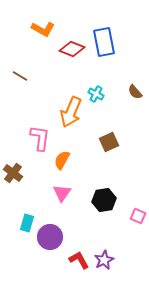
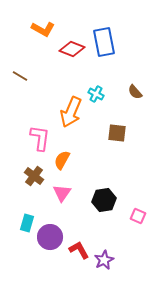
brown square: moved 8 px right, 9 px up; rotated 30 degrees clockwise
brown cross: moved 21 px right, 3 px down
red L-shape: moved 10 px up
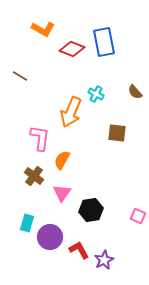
black hexagon: moved 13 px left, 10 px down
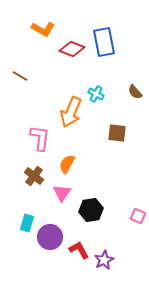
orange semicircle: moved 5 px right, 4 px down
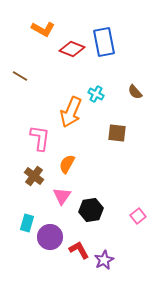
pink triangle: moved 3 px down
pink square: rotated 28 degrees clockwise
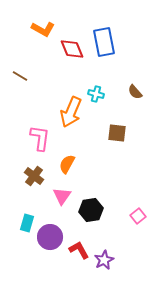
red diamond: rotated 45 degrees clockwise
cyan cross: rotated 14 degrees counterclockwise
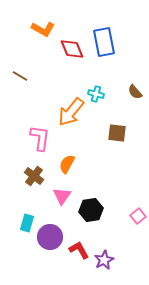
orange arrow: rotated 16 degrees clockwise
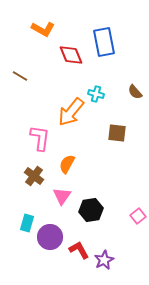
red diamond: moved 1 px left, 6 px down
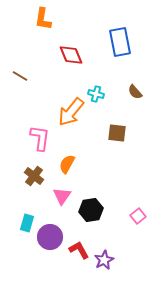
orange L-shape: moved 10 px up; rotated 70 degrees clockwise
blue rectangle: moved 16 px right
